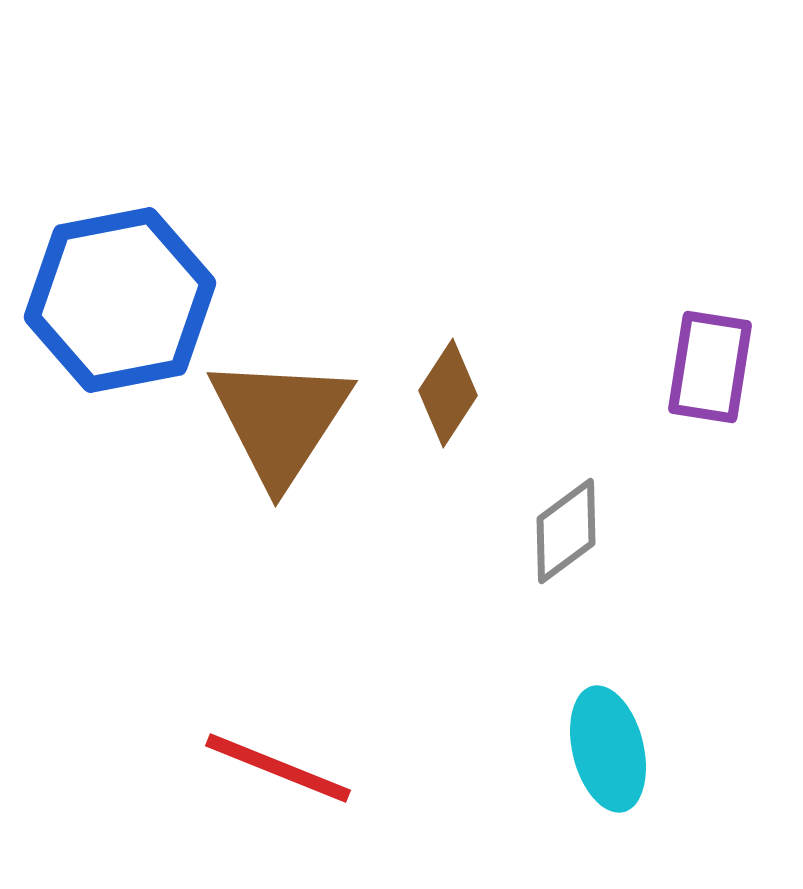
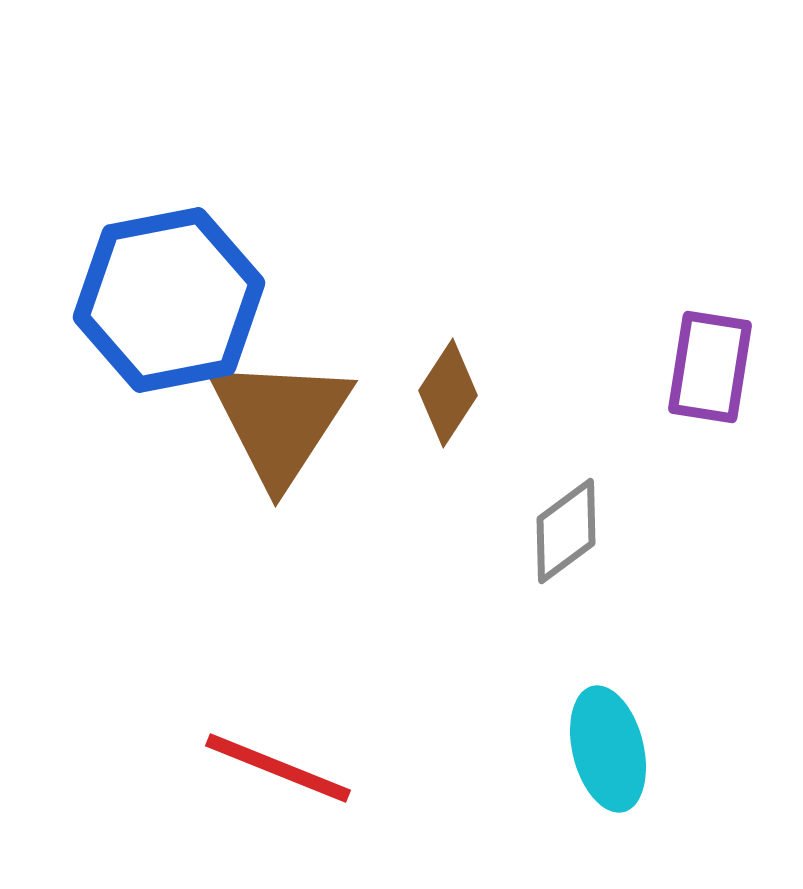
blue hexagon: moved 49 px right
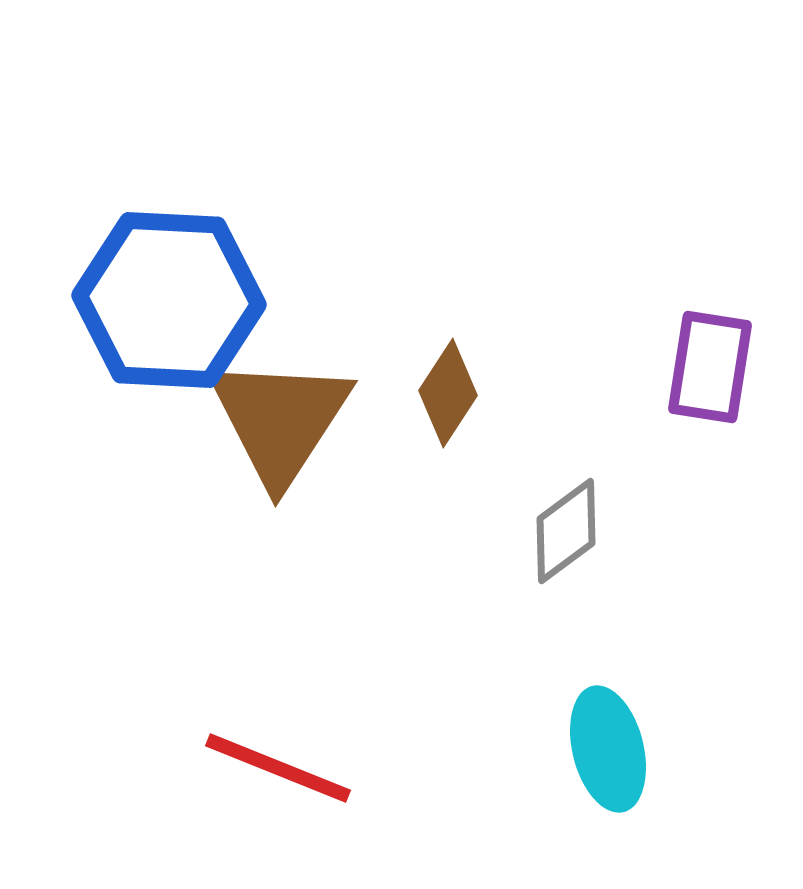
blue hexagon: rotated 14 degrees clockwise
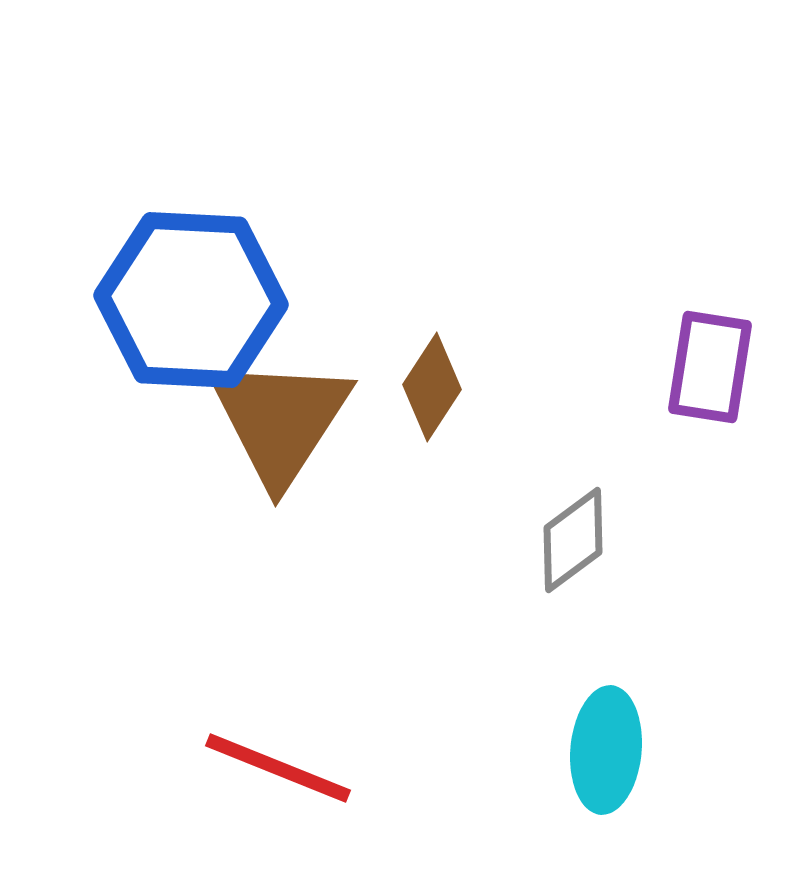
blue hexagon: moved 22 px right
brown diamond: moved 16 px left, 6 px up
gray diamond: moved 7 px right, 9 px down
cyan ellipse: moved 2 px left, 1 px down; rotated 19 degrees clockwise
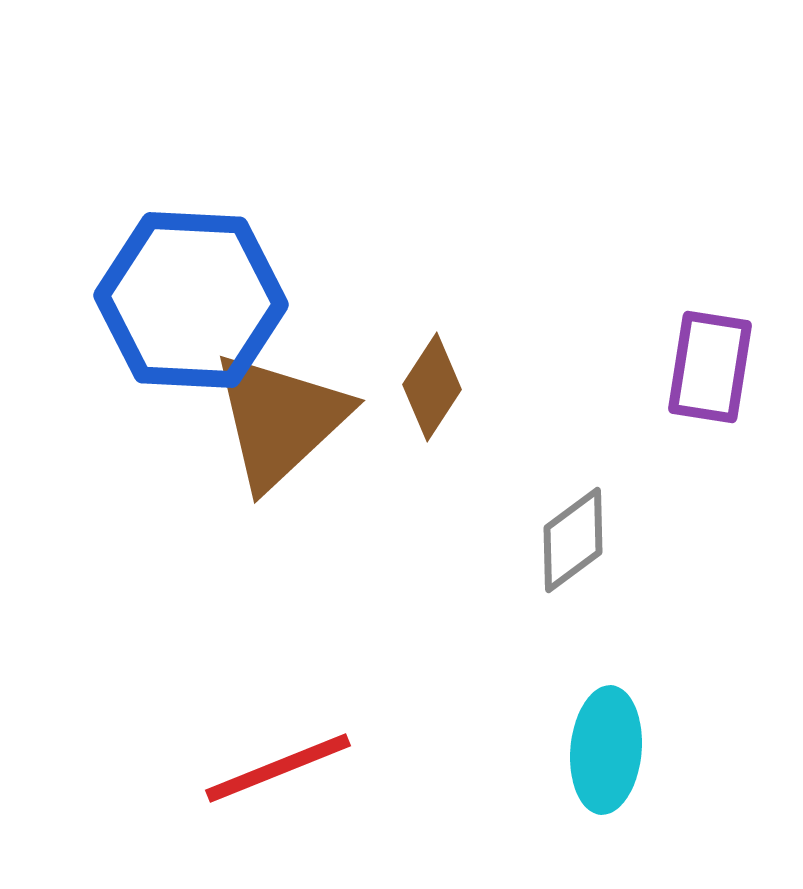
brown triangle: rotated 14 degrees clockwise
red line: rotated 44 degrees counterclockwise
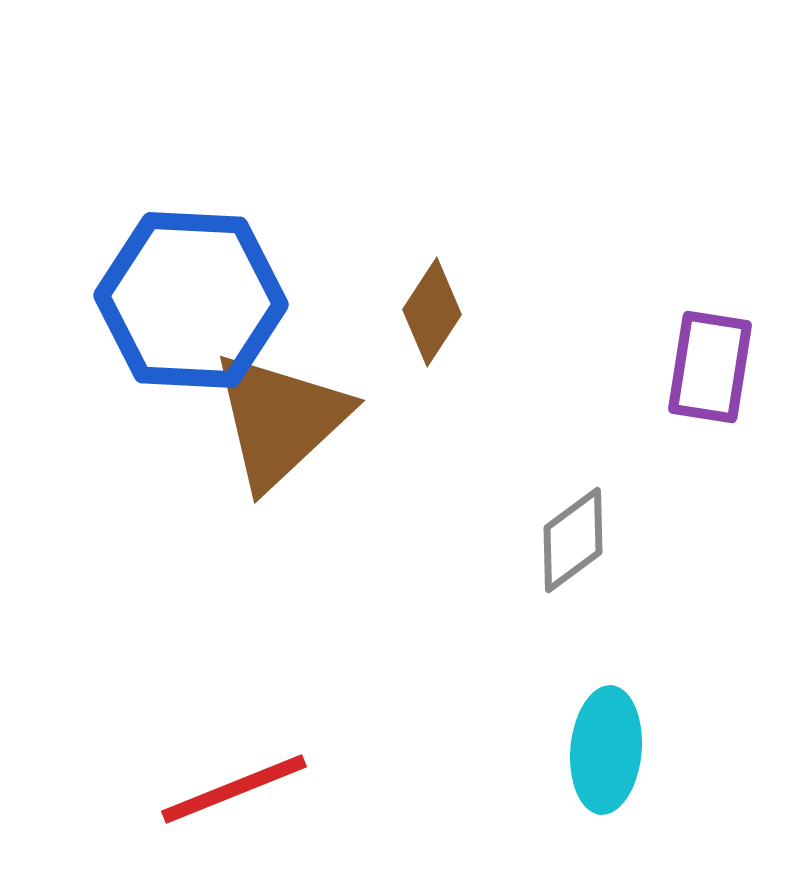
brown diamond: moved 75 px up
red line: moved 44 px left, 21 px down
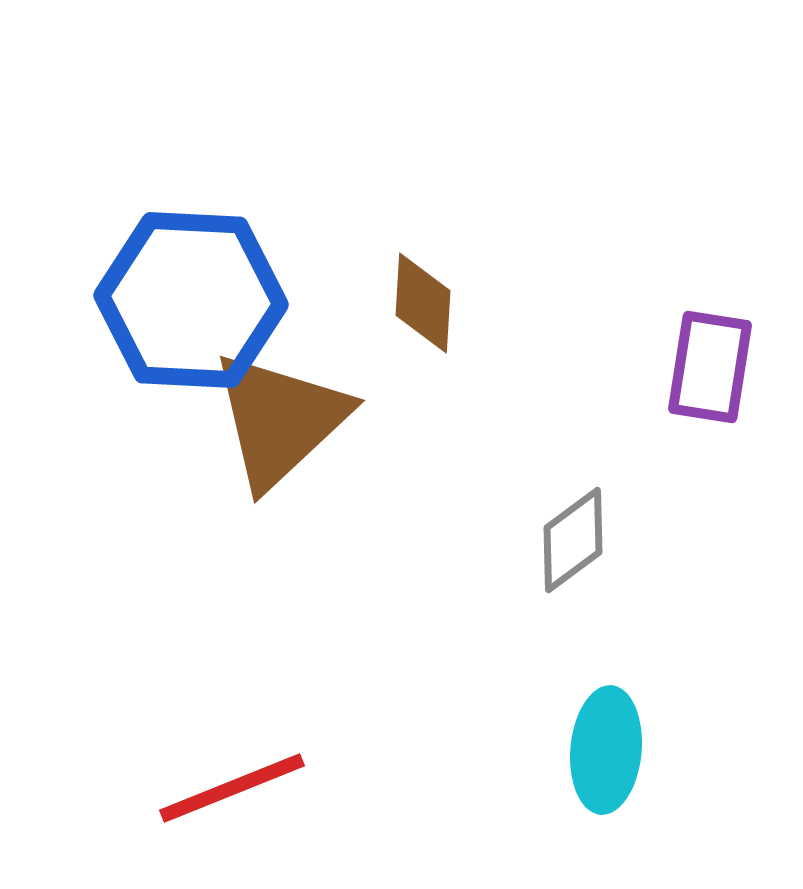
brown diamond: moved 9 px left, 9 px up; rotated 30 degrees counterclockwise
red line: moved 2 px left, 1 px up
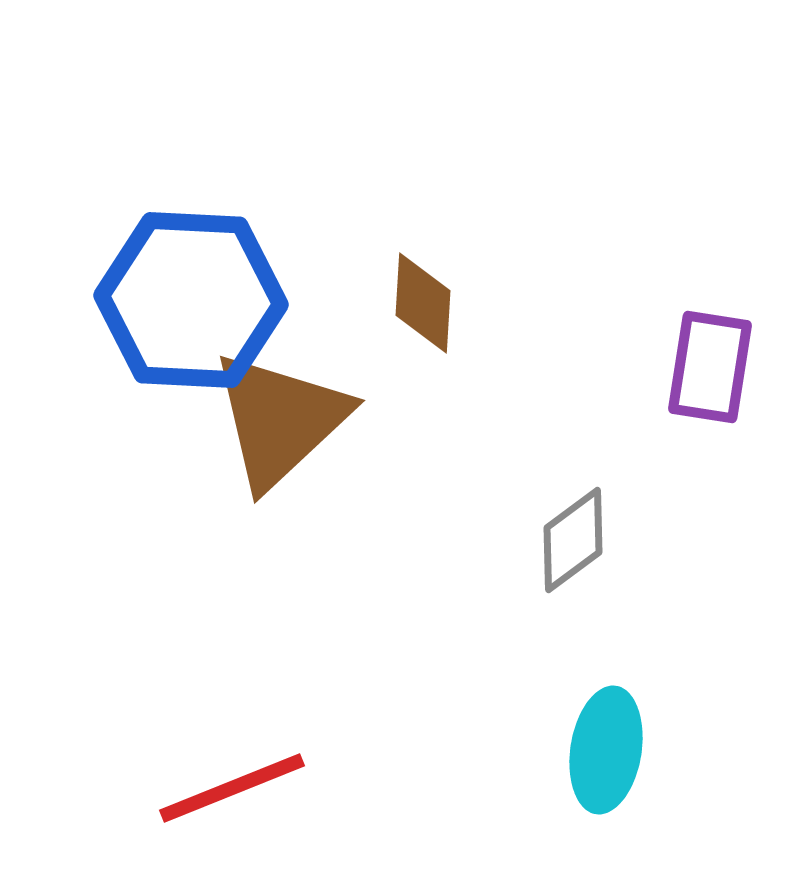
cyan ellipse: rotated 4 degrees clockwise
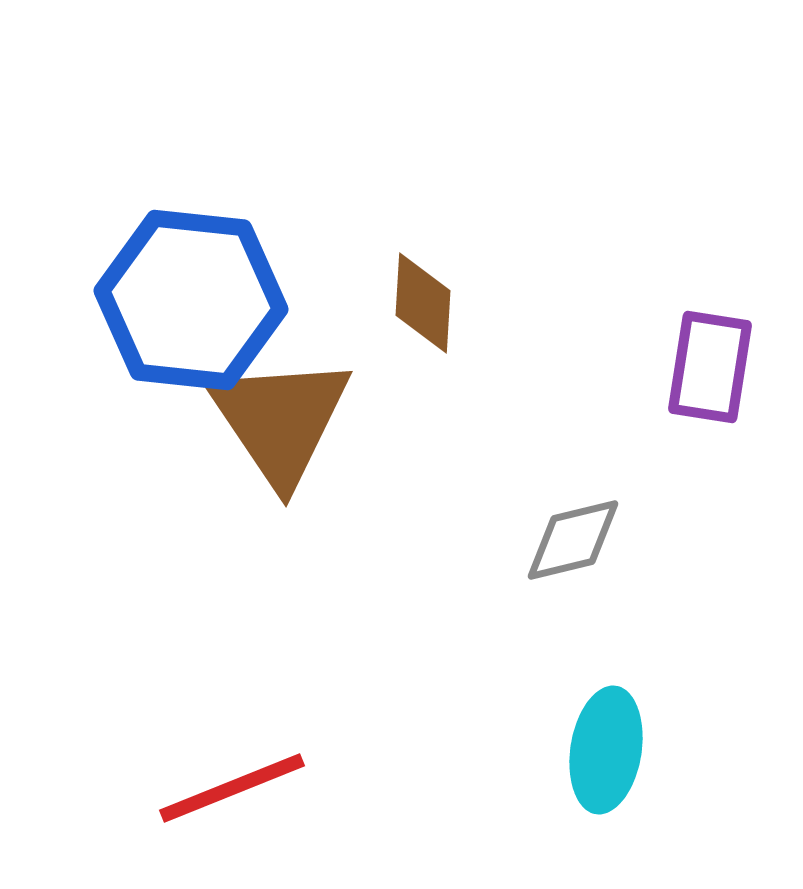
blue hexagon: rotated 3 degrees clockwise
brown triangle: rotated 21 degrees counterclockwise
gray diamond: rotated 23 degrees clockwise
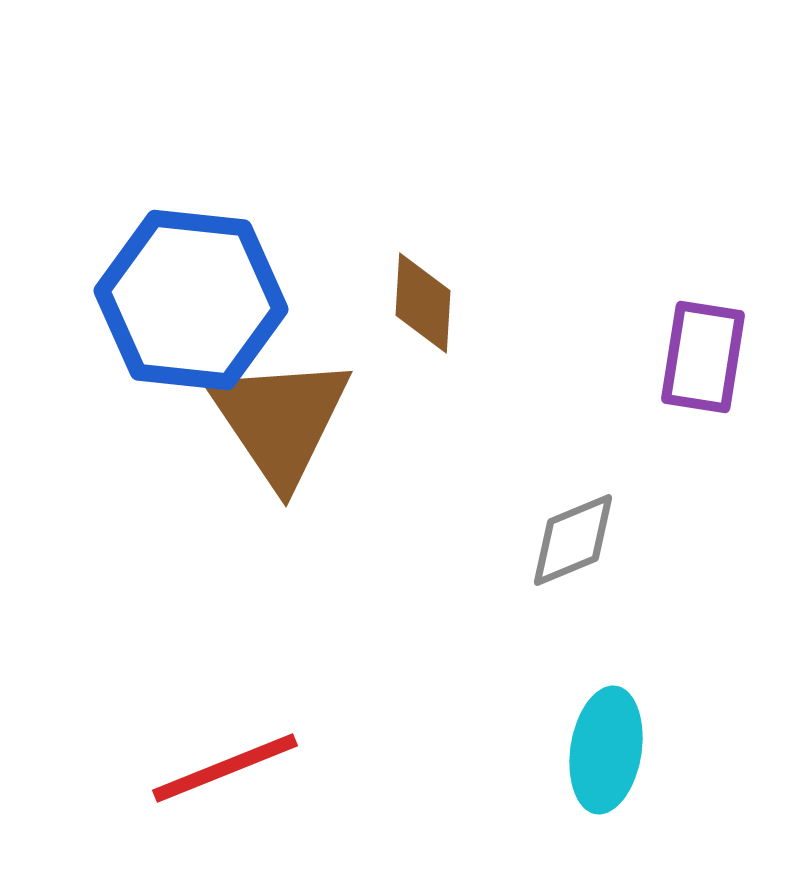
purple rectangle: moved 7 px left, 10 px up
gray diamond: rotated 9 degrees counterclockwise
red line: moved 7 px left, 20 px up
